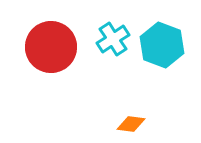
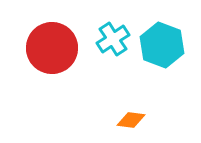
red circle: moved 1 px right, 1 px down
orange diamond: moved 4 px up
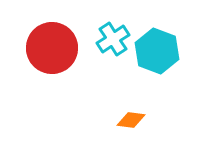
cyan hexagon: moved 5 px left, 6 px down
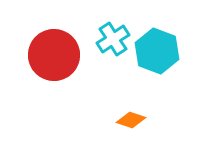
red circle: moved 2 px right, 7 px down
orange diamond: rotated 12 degrees clockwise
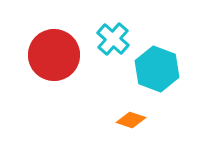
cyan cross: rotated 16 degrees counterclockwise
cyan hexagon: moved 18 px down
